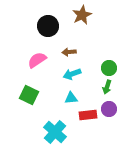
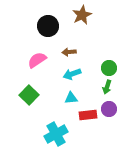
green square: rotated 18 degrees clockwise
cyan cross: moved 1 px right, 2 px down; rotated 20 degrees clockwise
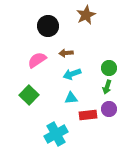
brown star: moved 4 px right
brown arrow: moved 3 px left, 1 px down
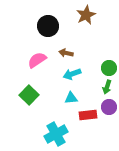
brown arrow: rotated 16 degrees clockwise
purple circle: moved 2 px up
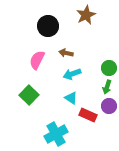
pink semicircle: rotated 30 degrees counterclockwise
cyan triangle: rotated 40 degrees clockwise
purple circle: moved 1 px up
red rectangle: rotated 30 degrees clockwise
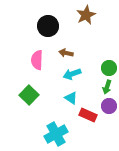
pink semicircle: rotated 24 degrees counterclockwise
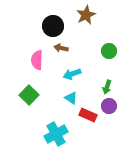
black circle: moved 5 px right
brown arrow: moved 5 px left, 5 px up
green circle: moved 17 px up
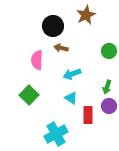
red rectangle: rotated 66 degrees clockwise
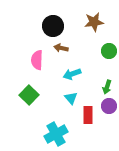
brown star: moved 8 px right, 7 px down; rotated 18 degrees clockwise
cyan triangle: rotated 16 degrees clockwise
